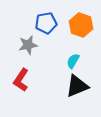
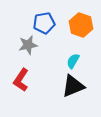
blue pentagon: moved 2 px left
black triangle: moved 4 px left
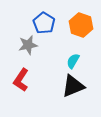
blue pentagon: rotated 30 degrees counterclockwise
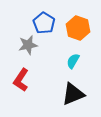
orange hexagon: moved 3 px left, 3 px down
black triangle: moved 8 px down
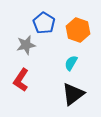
orange hexagon: moved 2 px down
gray star: moved 2 px left
cyan semicircle: moved 2 px left, 2 px down
black triangle: rotated 15 degrees counterclockwise
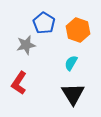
red L-shape: moved 2 px left, 3 px down
black triangle: rotated 25 degrees counterclockwise
